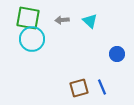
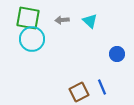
brown square: moved 4 px down; rotated 12 degrees counterclockwise
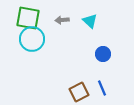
blue circle: moved 14 px left
blue line: moved 1 px down
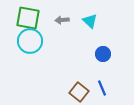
cyan circle: moved 2 px left, 2 px down
brown square: rotated 24 degrees counterclockwise
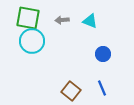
cyan triangle: rotated 21 degrees counterclockwise
cyan circle: moved 2 px right
brown square: moved 8 px left, 1 px up
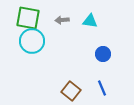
cyan triangle: rotated 14 degrees counterclockwise
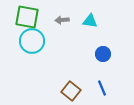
green square: moved 1 px left, 1 px up
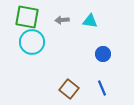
cyan circle: moved 1 px down
brown square: moved 2 px left, 2 px up
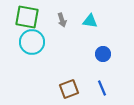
gray arrow: rotated 104 degrees counterclockwise
brown square: rotated 30 degrees clockwise
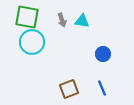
cyan triangle: moved 8 px left
